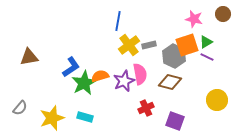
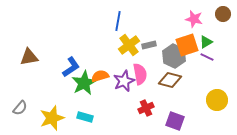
brown diamond: moved 2 px up
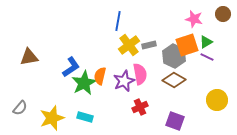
orange semicircle: rotated 60 degrees counterclockwise
brown diamond: moved 4 px right; rotated 15 degrees clockwise
red cross: moved 6 px left, 1 px up
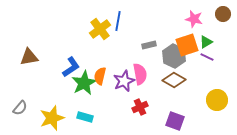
yellow cross: moved 29 px left, 16 px up
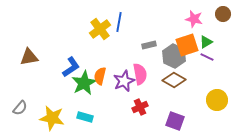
blue line: moved 1 px right, 1 px down
yellow star: rotated 30 degrees clockwise
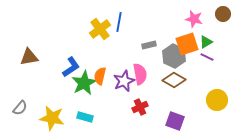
orange square: moved 1 px up
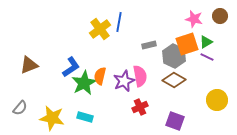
brown circle: moved 3 px left, 2 px down
brown triangle: moved 8 px down; rotated 12 degrees counterclockwise
pink semicircle: moved 2 px down
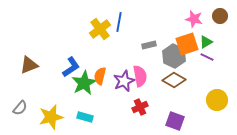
yellow star: moved 1 px left, 1 px up; rotated 25 degrees counterclockwise
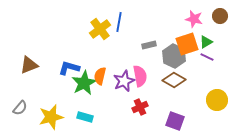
blue L-shape: moved 2 px left, 1 px down; rotated 130 degrees counterclockwise
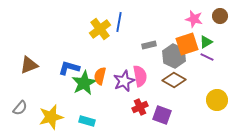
cyan rectangle: moved 2 px right, 4 px down
purple square: moved 13 px left, 6 px up
